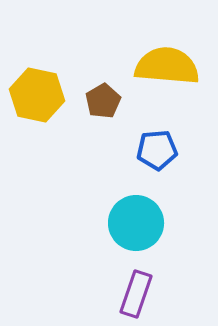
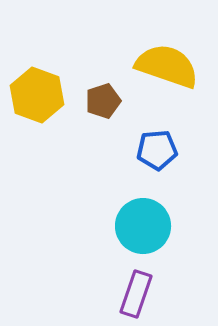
yellow semicircle: rotated 14 degrees clockwise
yellow hexagon: rotated 8 degrees clockwise
brown pentagon: rotated 12 degrees clockwise
cyan circle: moved 7 px right, 3 px down
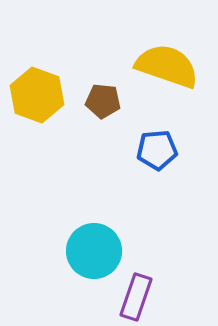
brown pentagon: rotated 24 degrees clockwise
cyan circle: moved 49 px left, 25 px down
purple rectangle: moved 3 px down
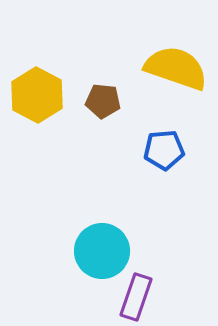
yellow semicircle: moved 9 px right, 2 px down
yellow hexagon: rotated 8 degrees clockwise
blue pentagon: moved 7 px right
cyan circle: moved 8 px right
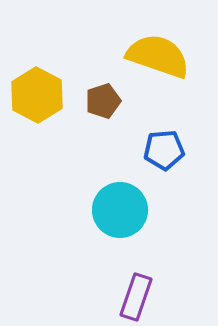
yellow semicircle: moved 18 px left, 12 px up
brown pentagon: rotated 24 degrees counterclockwise
cyan circle: moved 18 px right, 41 px up
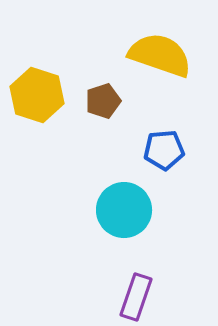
yellow semicircle: moved 2 px right, 1 px up
yellow hexagon: rotated 10 degrees counterclockwise
cyan circle: moved 4 px right
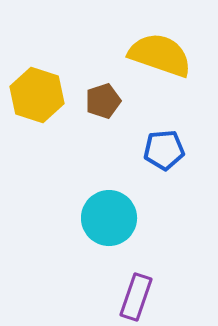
cyan circle: moved 15 px left, 8 px down
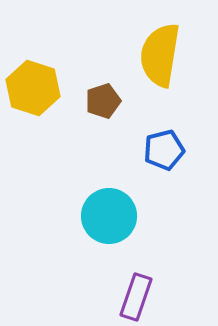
yellow semicircle: rotated 100 degrees counterclockwise
yellow hexagon: moved 4 px left, 7 px up
blue pentagon: rotated 9 degrees counterclockwise
cyan circle: moved 2 px up
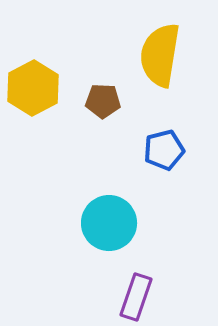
yellow hexagon: rotated 14 degrees clockwise
brown pentagon: rotated 20 degrees clockwise
cyan circle: moved 7 px down
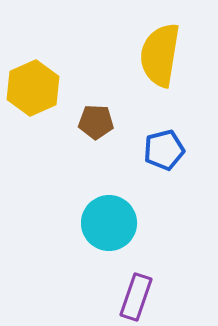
yellow hexagon: rotated 4 degrees clockwise
brown pentagon: moved 7 px left, 21 px down
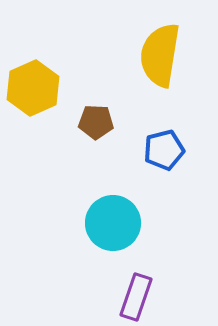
cyan circle: moved 4 px right
